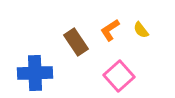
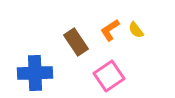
yellow semicircle: moved 5 px left
pink square: moved 10 px left; rotated 8 degrees clockwise
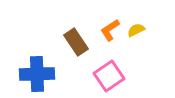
yellow semicircle: rotated 102 degrees clockwise
blue cross: moved 2 px right, 1 px down
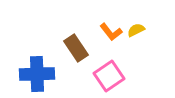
orange L-shape: moved 1 px right, 2 px down; rotated 95 degrees counterclockwise
brown rectangle: moved 6 px down
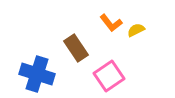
orange L-shape: moved 9 px up
blue cross: rotated 20 degrees clockwise
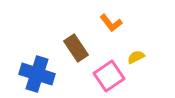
yellow semicircle: moved 27 px down
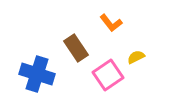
pink square: moved 1 px left, 1 px up
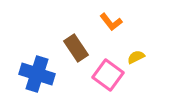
orange L-shape: moved 1 px up
pink square: rotated 20 degrees counterclockwise
